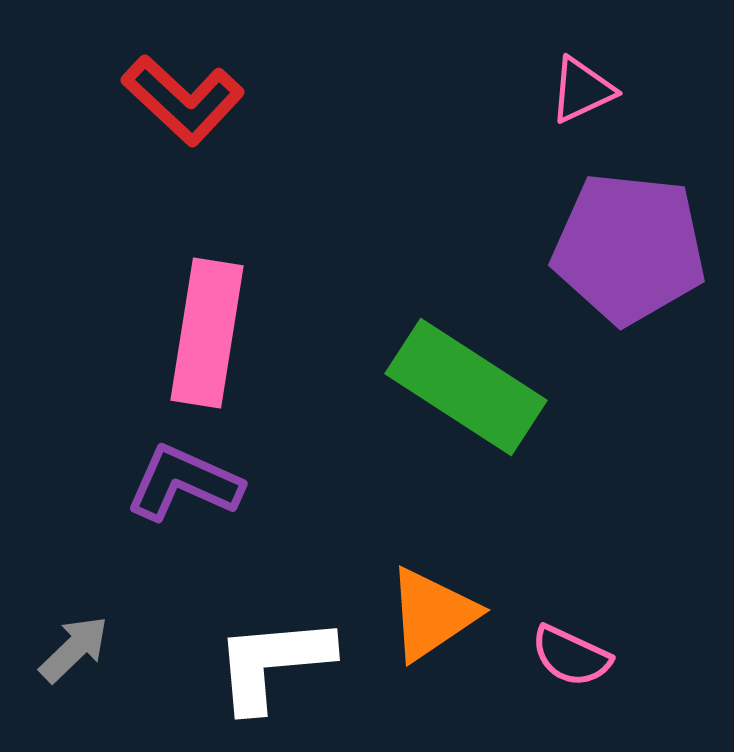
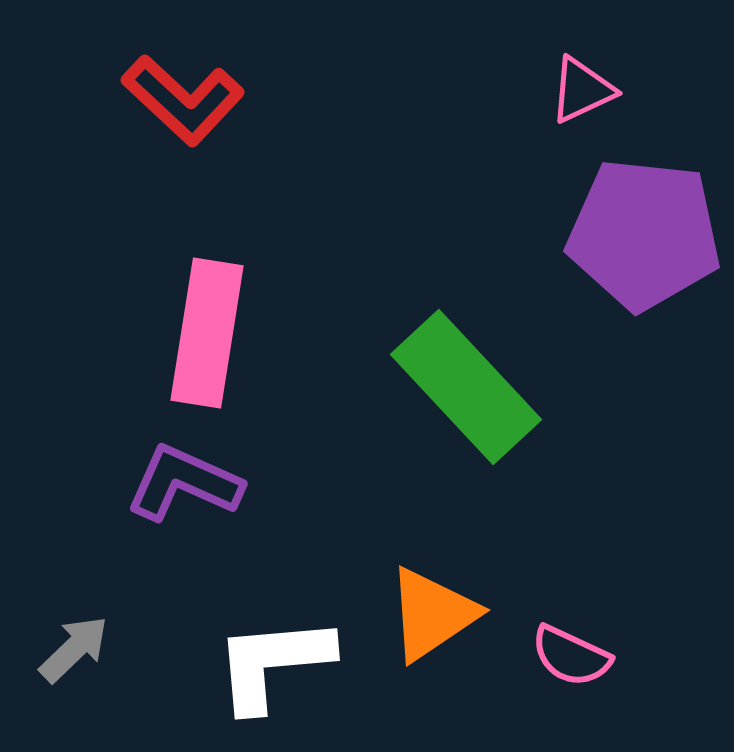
purple pentagon: moved 15 px right, 14 px up
green rectangle: rotated 14 degrees clockwise
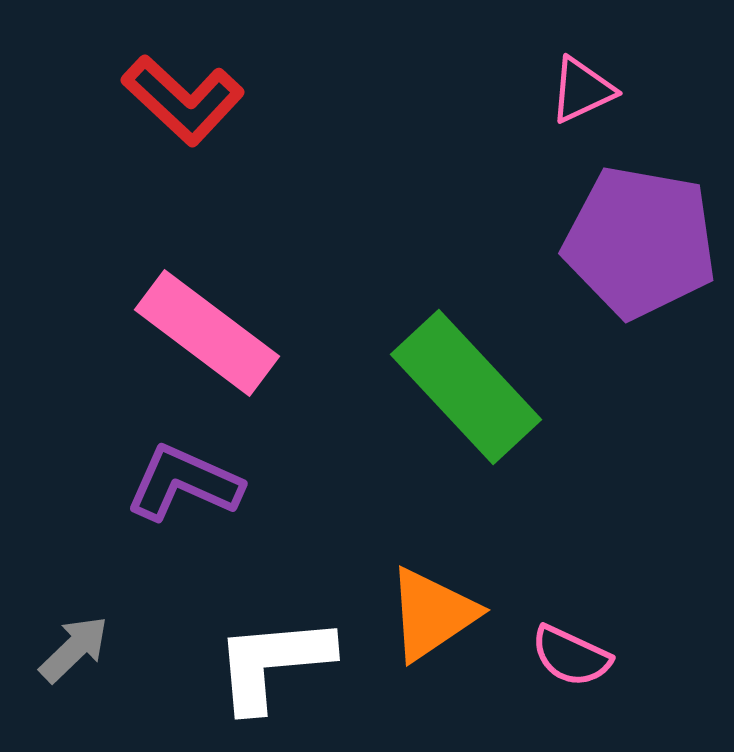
purple pentagon: moved 4 px left, 8 px down; rotated 4 degrees clockwise
pink rectangle: rotated 62 degrees counterclockwise
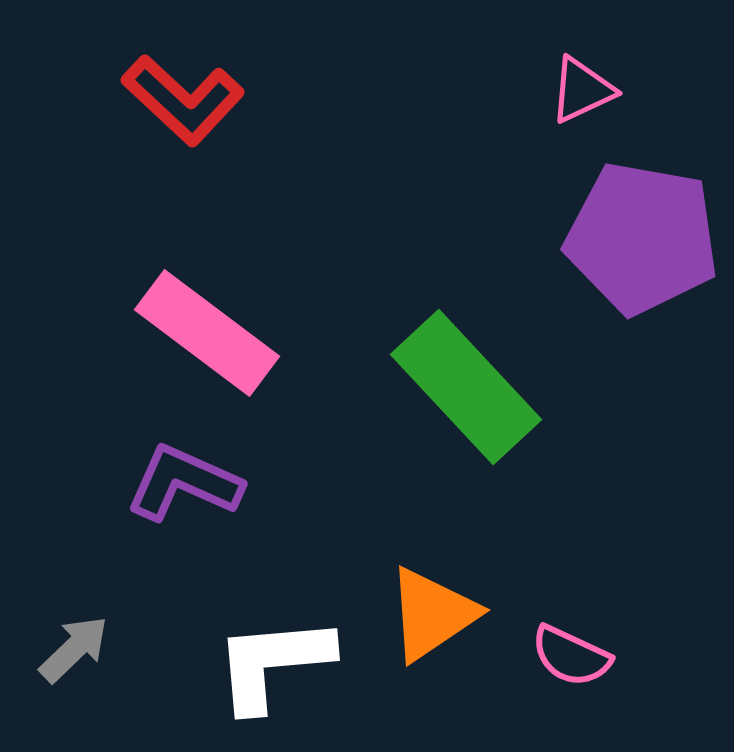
purple pentagon: moved 2 px right, 4 px up
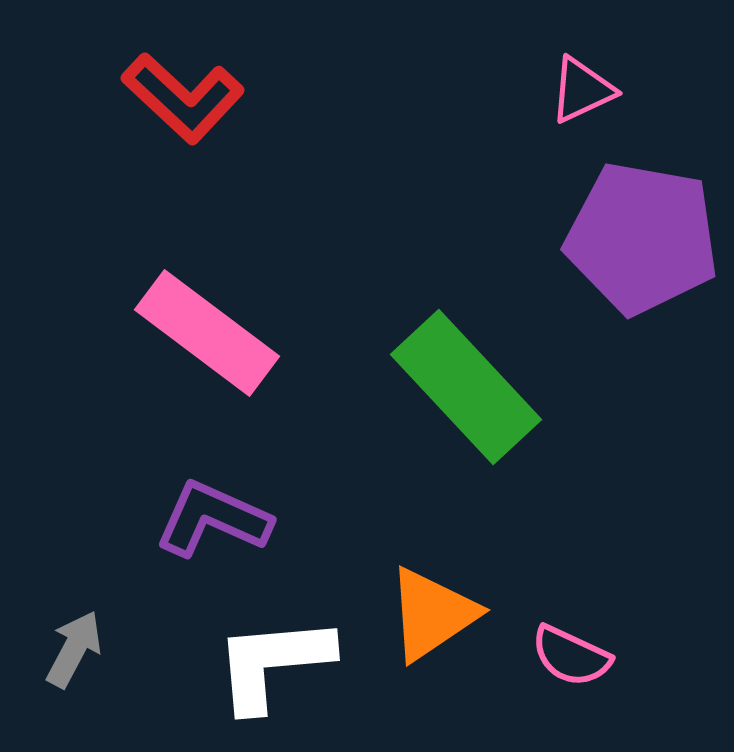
red L-shape: moved 2 px up
purple L-shape: moved 29 px right, 36 px down
gray arrow: rotated 18 degrees counterclockwise
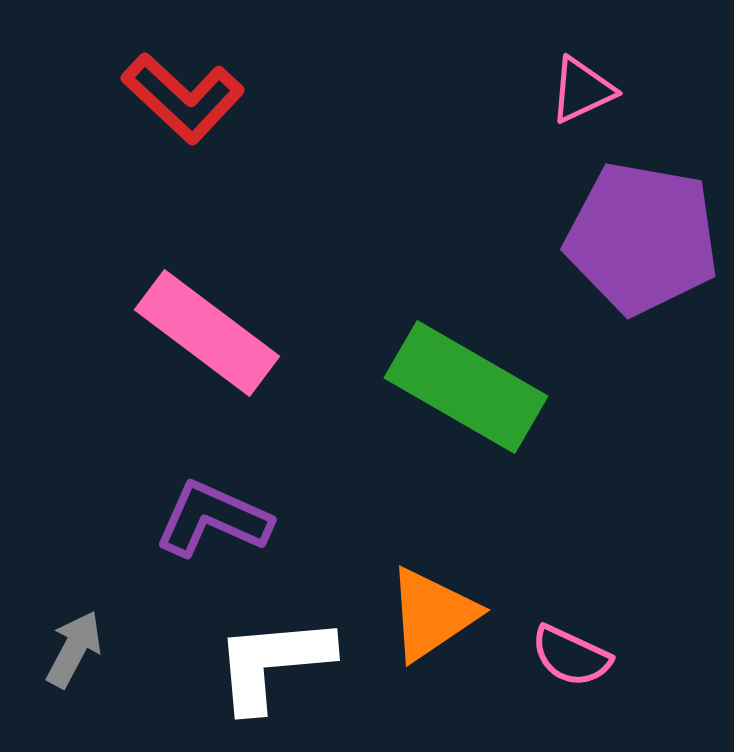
green rectangle: rotated 17 degrees counterclockwise
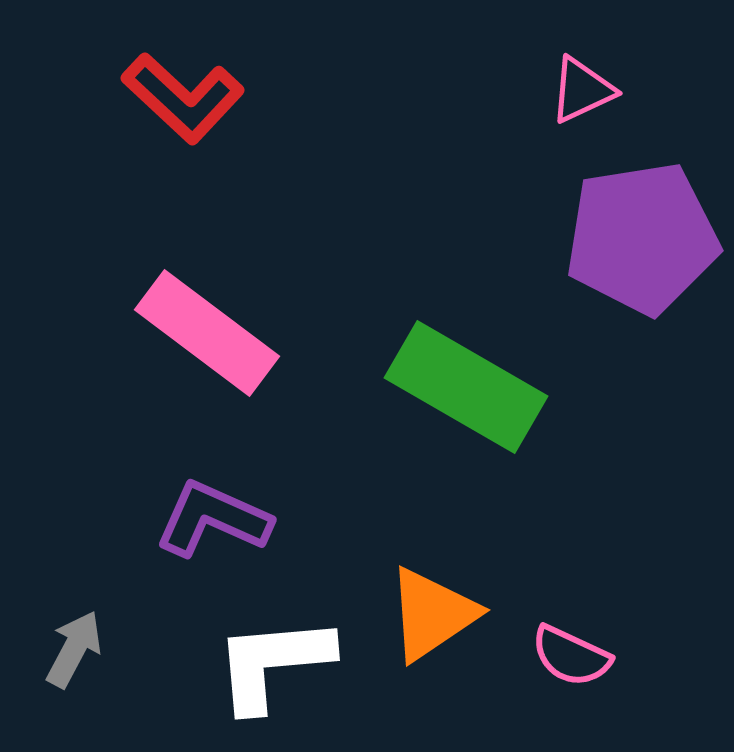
purple pentagon: rotated 19 degrees counterclockwise
